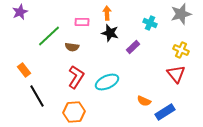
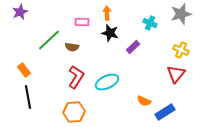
green line: moved 4 px down
red triangle: rotated 18 degrees clockwise
black line: moved 9 px left, 1 px down; rotated 20 degrees clockwise
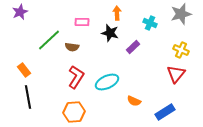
orange arrow: moved 10 px right
orange semicircle: moved 10 px left
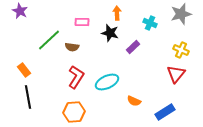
purple star: moved 1 px up; rotated 21 degrees counterclockwise
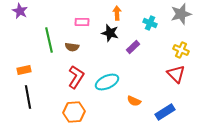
green line: rotated 60 degrees counterclockwise
orange rectangle: rotated 64 degrees counterclockwise
red triangle: rotated 24 degrees counterclockwise
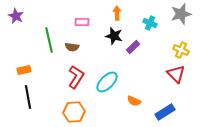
purple star: moved 4 px left, 5 px down
black star: moved 4 px right, 3 px down
cyan ellipse: rotated 20 degrees counterclockwise
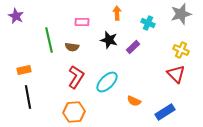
cyan cross: moved 2 px left
black star: moved 5 px left, 4 px down
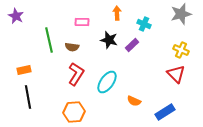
cyan cross: moved 4 px left, 1 px down
purple rectangle: moved 1 px left, 2 px up
red L-shape: moved 3 px up
cyan ellipse: rotated 10 degrees counterclockwise
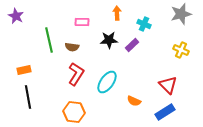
black star: rotated 18 degrees counterclockwise
red triangle: moved 8 px left, 11 px down
orange hexagon: rotated 10 degrees clockwise
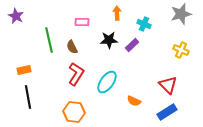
brown semicircle: rotated 56 degrees clockwise
blue rectangle: moved 2 px right
